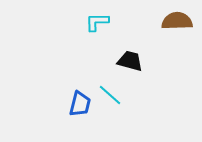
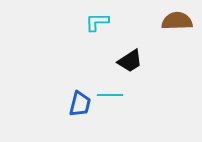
black trapezoid: rotated 132 degrees clockwise
cyan line: rotated 40 degrees counterclockwise
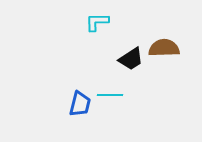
brown semicircle: moved 13 px left, 27 px down
black trapezoid: moved 1 px right, 2 px up
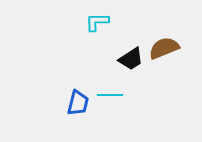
brown semicircle: rotated 20 degrees counterclockwise
blue trapezoid: moved 2 px left, 1 px up
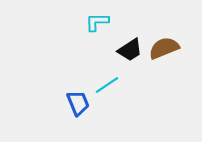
black trapezoid: moved 1 px left, 9 px up
cyan line: moved 3 px left, 10 px up; rotated 35 degrees counterclockwise
blue trapezoid: rotated 36 degrees counterclockwise
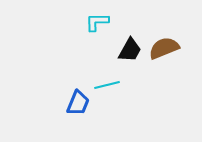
black trapezoid: rotated 28 degrees counterclockwise
cyan line: rotated 20 degrees clockwise
blue trapezoid: rotated 44 degrees clockwise
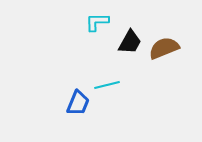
black trapezoid: moved 8 px up
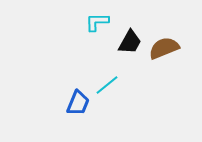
cyan line: rotated 25 degrees counterclockwise
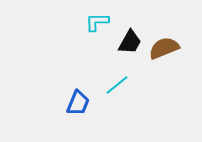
cyan line: moved 10 px right
